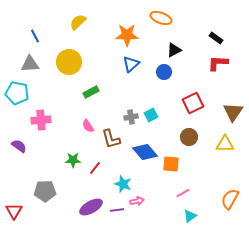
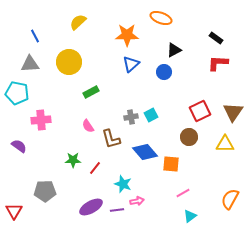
red square: moved 7 px right, 8 px down
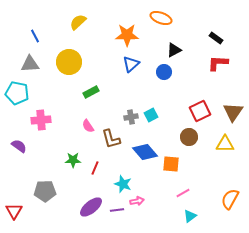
red line: rotated 16 degrees counterclockwise
purple ellipse: rotated 10 degrees counterclockwise
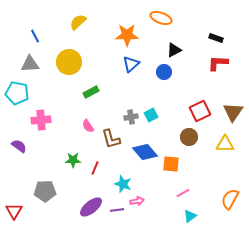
black rectangle: rotated 16 degrees counterclockwise
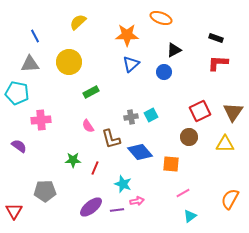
blue diamond: moved 5 px left
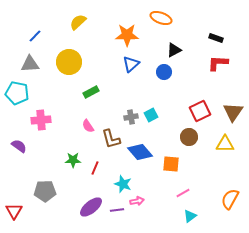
blue line: rotated 72 degrees clockwise
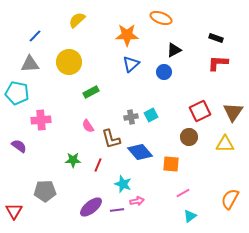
yellow semicircle: moved 1 px left, 2 px up
red line: moved 3 px right, 3 px up
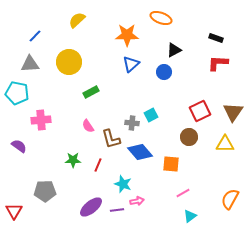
gray cross: moved 1 px right, 6 px down; rotated 16 degrees clockwise
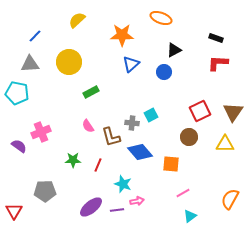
orange star: moved 5 px left
pink cross: moved 12 px down; rotated 18 degrees counterclockwise
brown L-shape: moved 2 px up
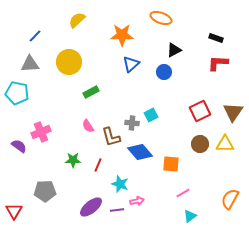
brown circle: moved 11 px right, 7 px down
cyan star: moved 3 px left
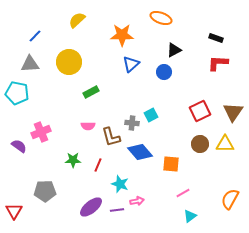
pink semicircle: rotated 56 degrees counterclockwise
